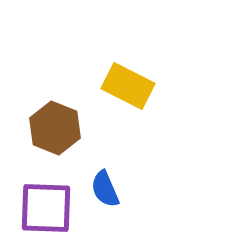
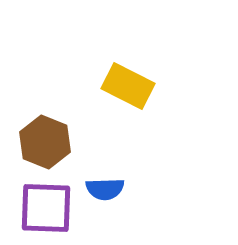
brown hexagon: moved 10 px left, 14 px down
blue semicircle: rotated 69 degrees counterclockwise
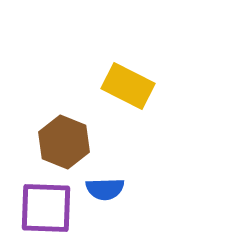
brown hexagon: moved 19 px right
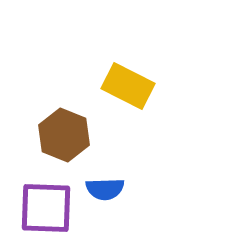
brown hexagon: moved 7 px up
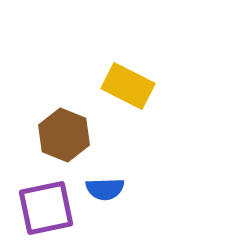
purple square: rotated 14 degrees counterclockwise
